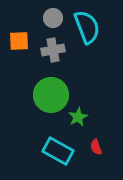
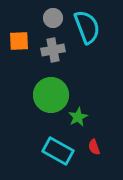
red semicircle: moved 2 px left
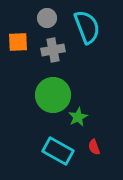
gray circle: moved 6 px left
orange square: moved 1 px left, 1 px down
green circle: moved 2 px right
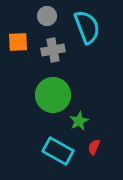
gray circle: moved 2 px up
green star: moved 1 px right, 4 px down
red semicircle: rotated 42 degrees clockwise
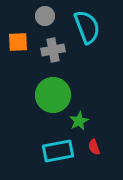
gray circle: moved 2 px left
red semicircle: rotated 42 degrees counterclockwise
cyan rectangle: rotated 40 degrees counterclockwise
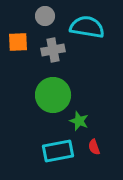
cyan semicircle: rotated 60 degrees counterclockwise
green star: rotated 24 degrees counterclockwise
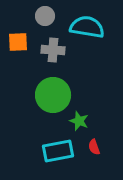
gray cross: rotated 15 degrees clockwise
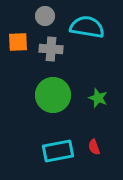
gray cross: moved 2 px left, 1 px up
green star: moved 19 px right, 23 px up
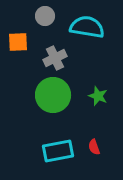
gray cross: moved 4 px right, 9 px down; rotated 30 degrees counterclockwise
green star: moved 2 px up
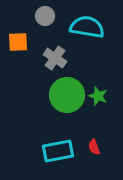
gray cross: rotated 30 degrees counterclockwise
green circle: moved 14 px right
